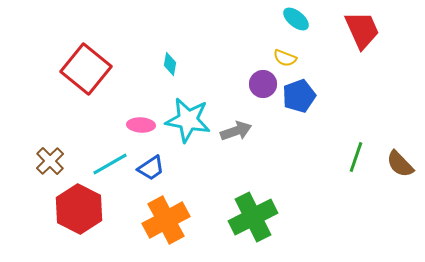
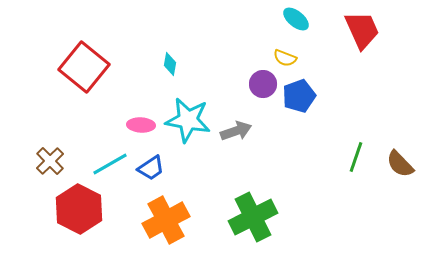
red square: moved 2 px left, 2 px up
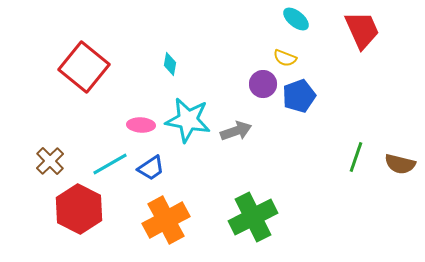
brown semicircle: rotated 32 degrees counterclockwise
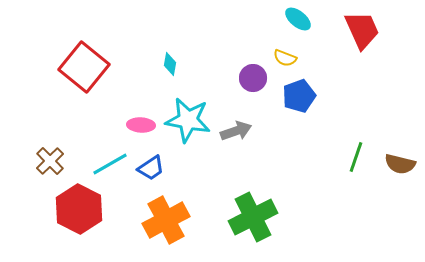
cyan ellipse: moved 2 px right
purple circle: moved 10 px left, 6 px up
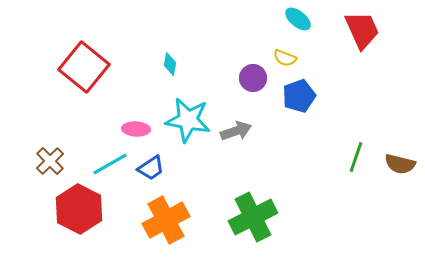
pink ellipse: moved 5 px left, 4 px down
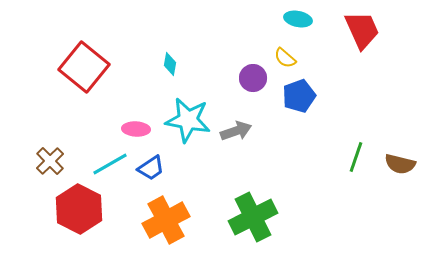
cyan ellipse: rotated 28 degrees counterclockwise
yellow semicircle: rotated 20 degrees clockwise
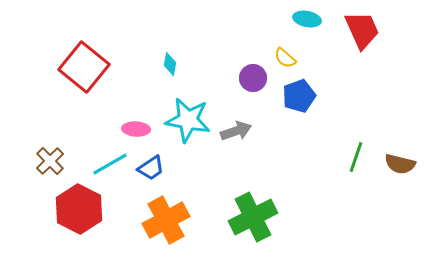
cyan ellipse: moved 9 px right
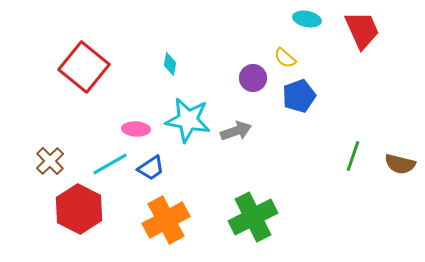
green line: moved 3 px left, 1 px up
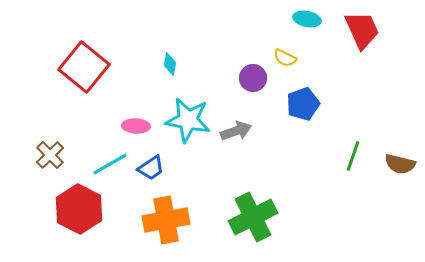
yellow semicircle: rotated 15 degrees counterclockwise
blue pentagon: moved 4 px right, 8 px down
pink ellipse: moved 3 px up
brown cross: moved 6 px up
orange cross: rotated 18 degrees clockwise
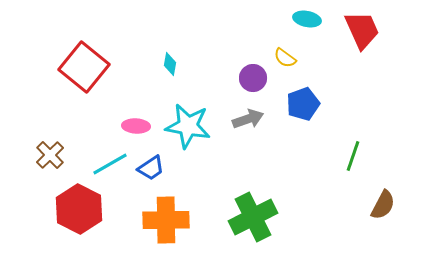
yellow semicircle: rotated 10 degrees clockwise
cyan star: moved 6 px down
gray arrow: moved 12 px right, 12 px up
brown semicircle: moved 17 px left, 41 px down; rotated 76 degrees counterclockwise
orange cross: rotated 9 degrees clockwise
